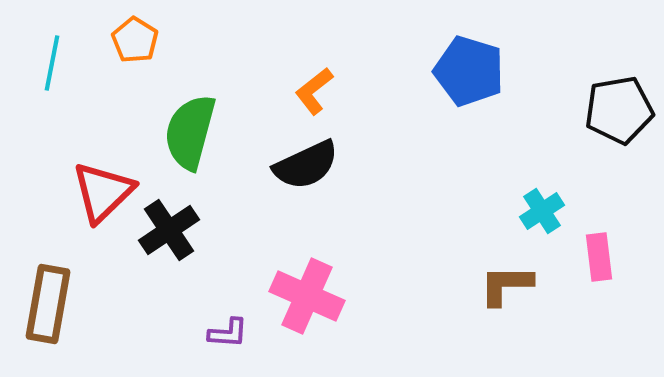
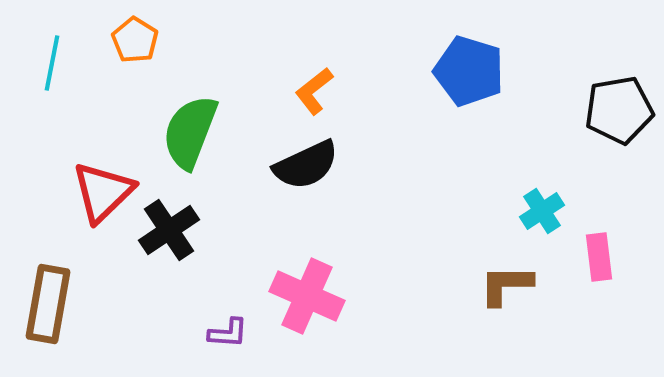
green semicircle: rotated 6 degrees clockwise
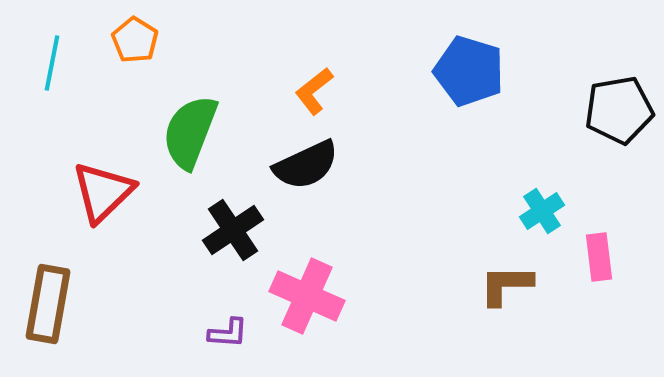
black cross: moved 64 px right
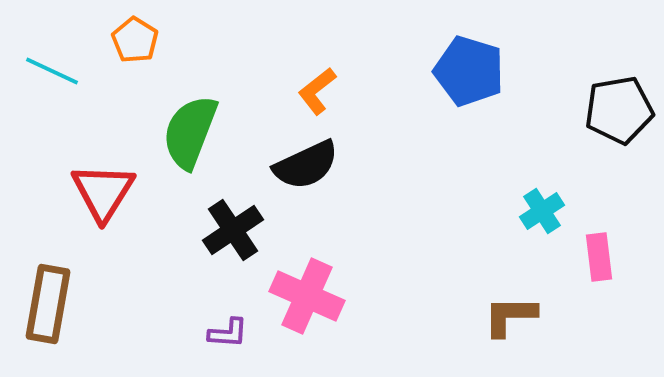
cyan line: moved 8 px down; rotated 76 degrees counterclockwise
orange L-shape: moved 3 px right
red triangle: rotated 14 degrees counterclockwise
brown L-shape: moved 4 px right, 31 px down
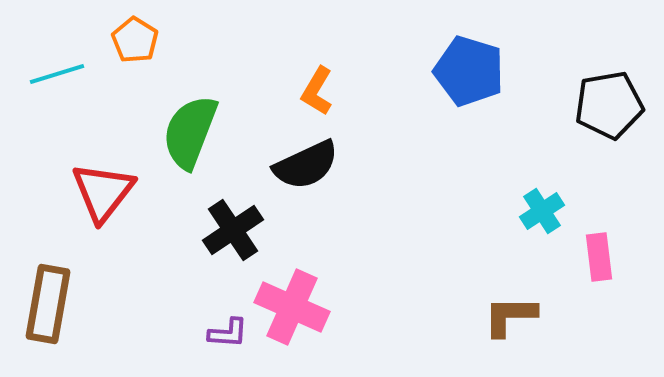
cyan line: moved 5 px right, 3 px down; rotated 42 degrees counterclockwise
orange L-shape: rotated 21 degrees counterclockwise
black pentagon: moved 10 px left, 5 px up
red triangle: rotated 6 degrees clockwise
pink cross: moved 15 px left, 11 px down
